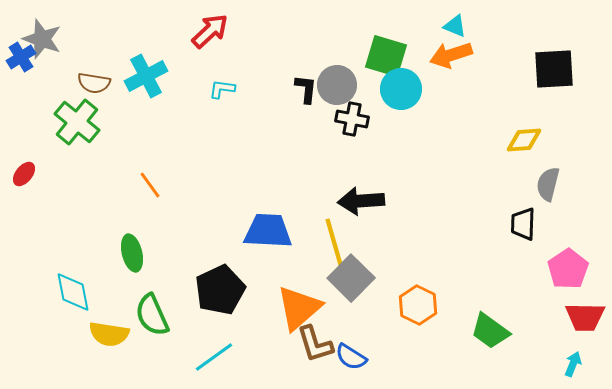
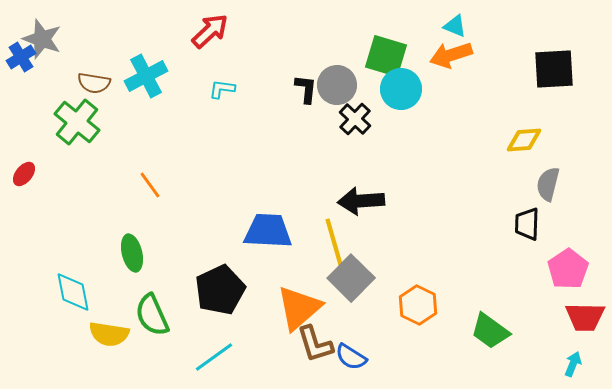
black cross: moved 3 px right; rotated 32 degrees clockwise
black trapezoid: moved 4 px right
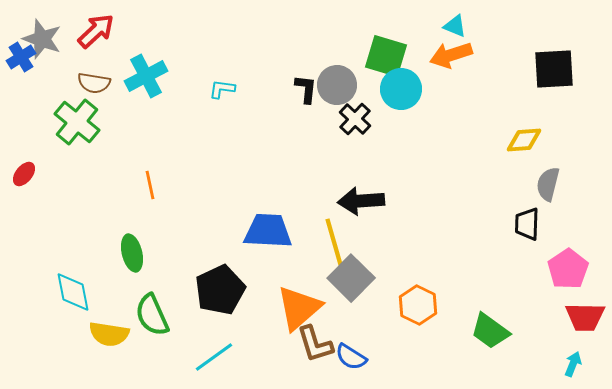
red arrow: moved 114 px left
orange line: rotated 24 degrees clockwise
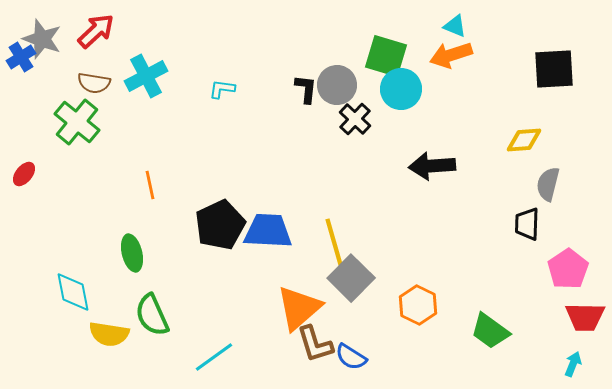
black arrow: moved 71 px right, 35 px up
black pentagon: moved 65 px up
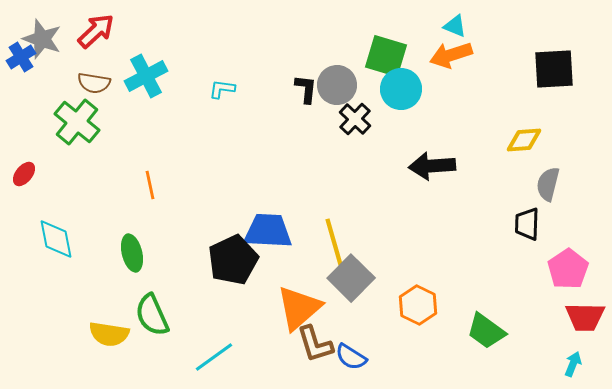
black pentagon: moved 13 px right, 35 px down
cyan diamond: moved 17 px left, 53 px up
green trapezoid: moved 4 px left
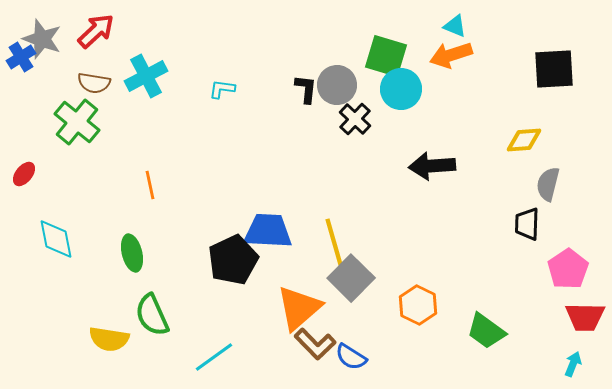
yellow semicircle: moved 5 px down
brown L-shape: rotated 27 degrees counterclockwise
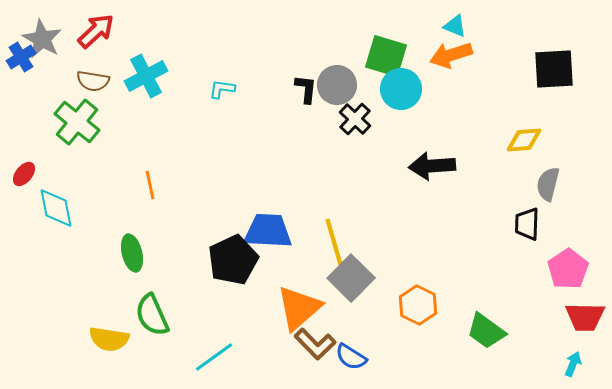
gray star: rotated 9 degrees clockwise
brown semicircle: moved 1 px left, 2 px up
cyan diamond: moved 31 px up
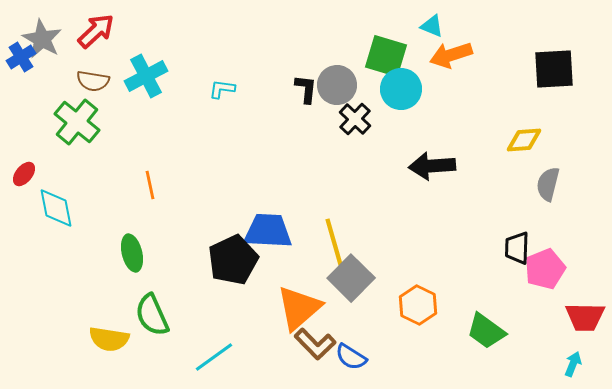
cyan triangle: moved 23 px left
black trapezoid: moved 10 px left, 24 px down
pink pentagon: moved 23 px left; rotated 12 degrees clockwise
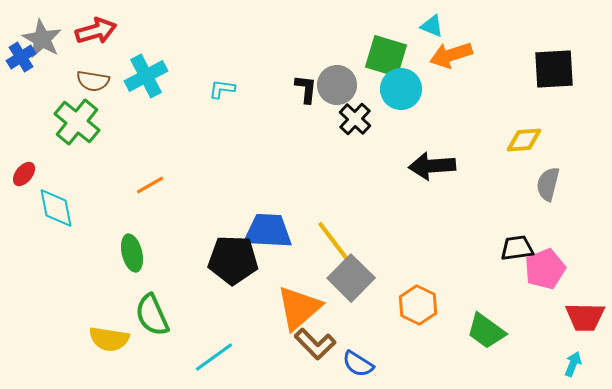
red arrow: rotated 27 degrees clockwise
orange line: rotated 72 degrees clockwise
yellow line: rotated 21 degrees counterclockwise
black trapezoid: rotated 80 degrees clockwise
black pentagon: rotated 27 degrees clockwise
blue semicircle: moved 7 px right, 7 px down
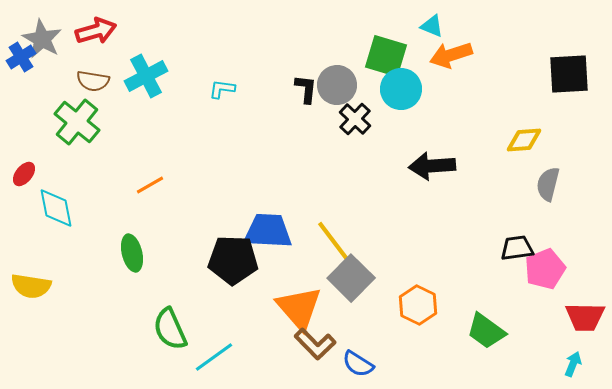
black square: moved 15 px right, 5 px down
orange triangle: rotated 30 degrees counterclockwise
green semicircle: moved 18 px right, 14 px down
yellow semicircle: moved 78 px left, 53 px up
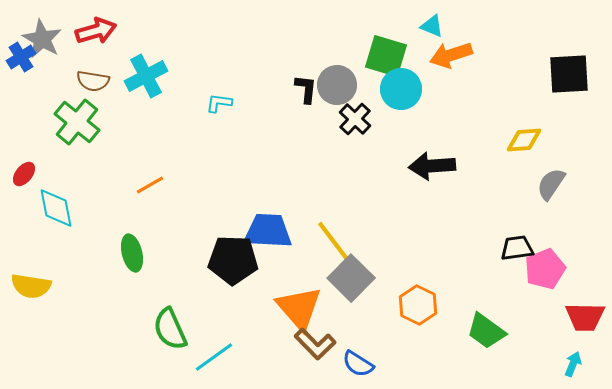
cyan L-shape: moved 3 px left, 14 px down
gray semicircle: moved 3 px right; rotated 20 degrees clockwise
